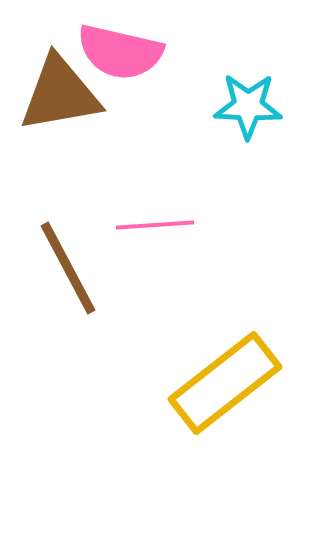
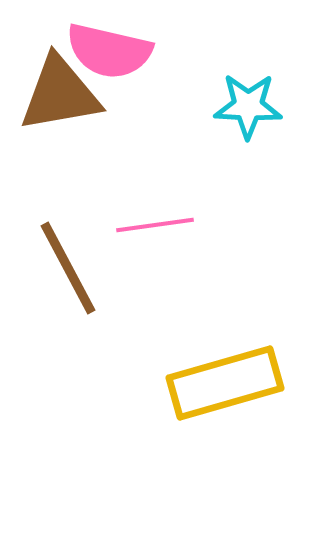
pink semicircle: moved 11 px left, 1 px up
pink line: rotated 4 degrees counterclockwise
yellow rectangle: rotated 22 degrees clockwise
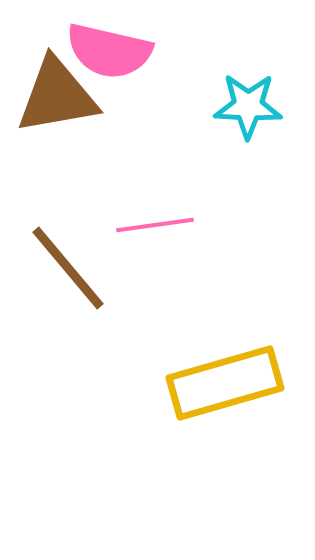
brown triangle: moved 3 px left, 2 px down
brown line: rotated 12 degrees counterclockwise
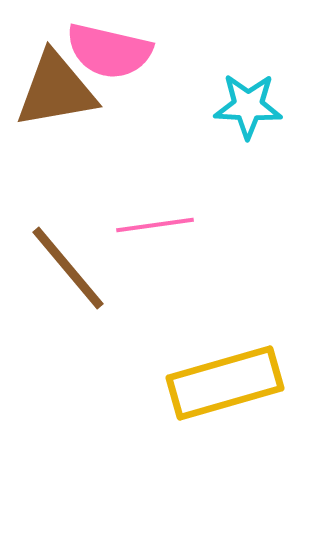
brown triangle: moved 1 px left, 6 px up
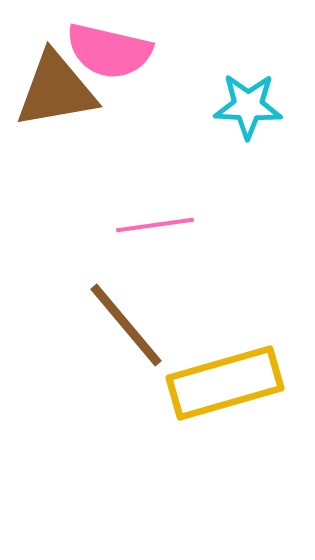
brown line: moved 58 px right, 57 px down
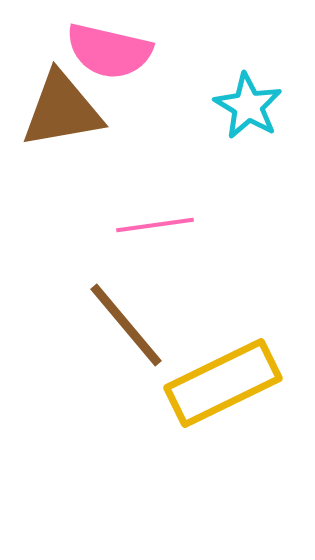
brown triangle: moved 6 px right, 20 px down
cyan star: rotated 28 degrees clockwise
yellow rectangle: moved 2 px left; rotated 10 degrees counterclockwise
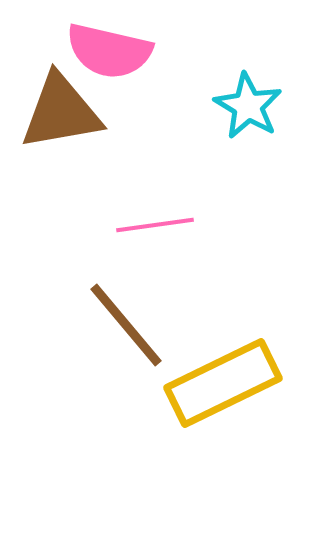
brown triangle: moved 1 px left, 2 px down
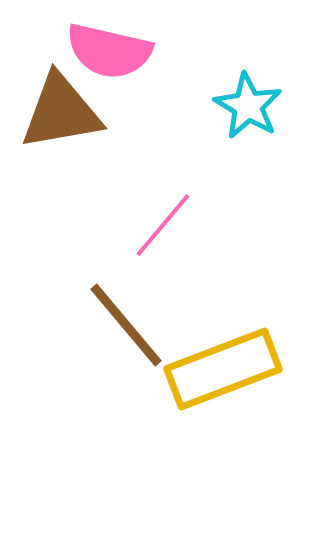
pink line: moved 8 px right; rotated 42 degrees counterclockwise
yellow rectangle: moved 14 px up; rotated 5 degrees clockwise
